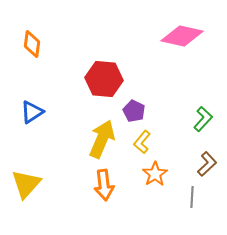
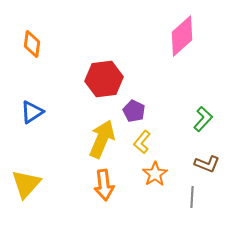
pink diamond: rotated 54 degrees counterclockwise
red hexagon: rotated 12 degrees counterclockwise
brown L-shape: rotated 65 degrees clockwise
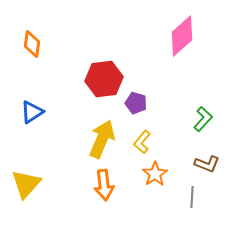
purple pentagon: moved 2 px right, 8 px up; rotated 10 degrees counterclockwise
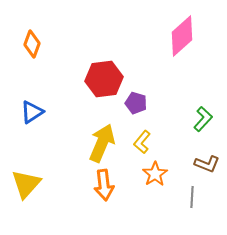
orange diamond: rotated 12 degrees clockwise
yellow arrow: moved 4 px down
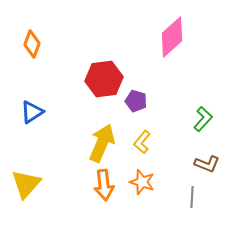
pink diamond: moved 10 px left, 1 px down
purple pentagon: moved 2 px up
orange star: moved 13 px left, 8 px down; rotated 20 degrees counterclockwise
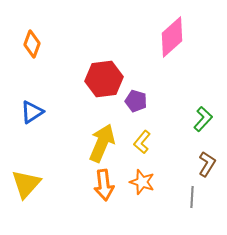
brown L-shape: rotated 80 degrees counterclockwise
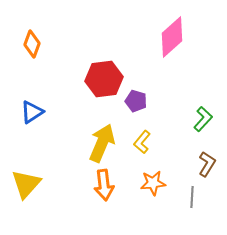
orange star: moved 11 px right, 1 px down; rotated 25 degrees counterclockwise
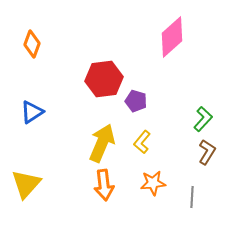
brown L-shape: moved 12 px up
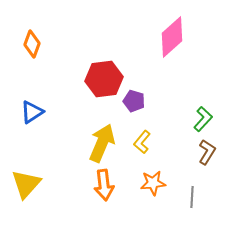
purple pentagon: moved 2 px left
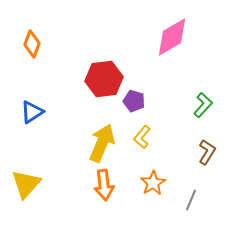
pink diamond: rotated 12 degrees clockwise
green L-shape: moved 14 px up
yellow L-shape: moved 5 px up
orange star: rotated 25 degrees counterclockwise
gray line: moved 1 px left, 3 px down; rotated 20 degrees clockwise
